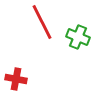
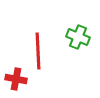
red line: moved 4 px left, 29 px down; rotated 24 degrees clockwise
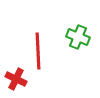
red cross: rotated 15 degrees clockwise
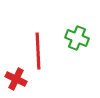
green cross: moved 1 px left, 1 px down
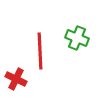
red line: moved 2 px right
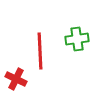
green cross: moved 1 px down; rotated 30 degrees counterclockwise
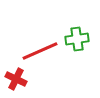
red line: rotated 69 degrees clockwise
